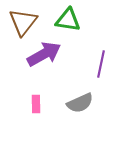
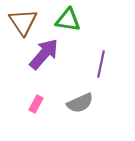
brown triangle: rotated 12 degrees counterclockwise
purple arrow: rotated 20 degrees counterclockwise
pink rectangle: rotated 30 degrees clockwise
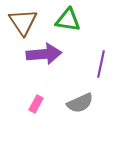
purple arrow: rotated 44 degrees clockwise
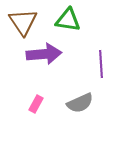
purple line: rotated 16 degrees counterclockwise
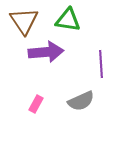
brown triangle: moved 1 px right, 1 px up
purple arrow: moved 2 px right, 2 px up
gray semicircle: moved 1 px right, 2 px up
